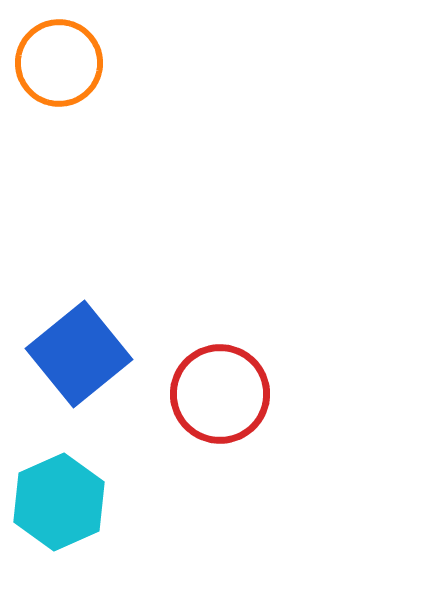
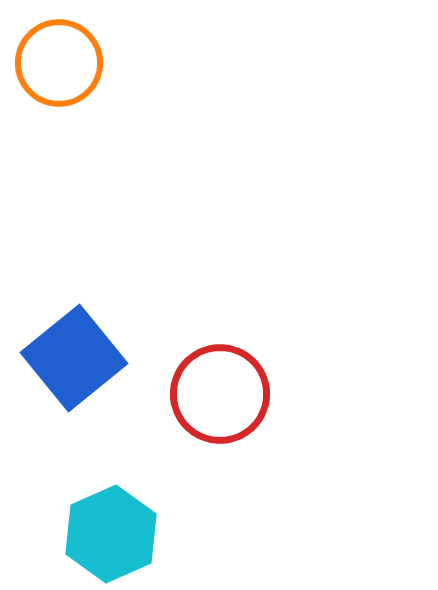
blue square: moved 5 px left, 4 px down
cyan hexagon: moved 52 px right, 32 px down
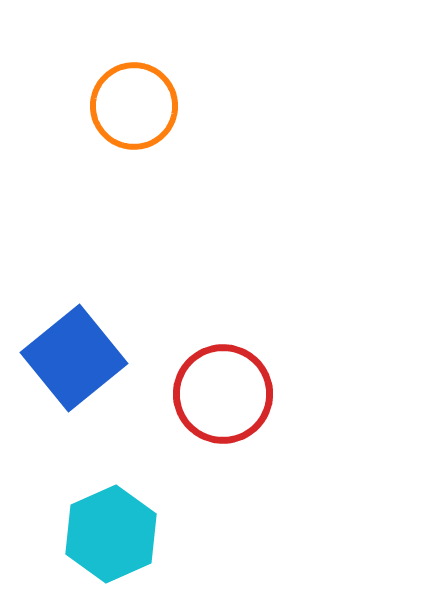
orange circle: moved 75 px right, 43 px down
red circle: moved 3 px right
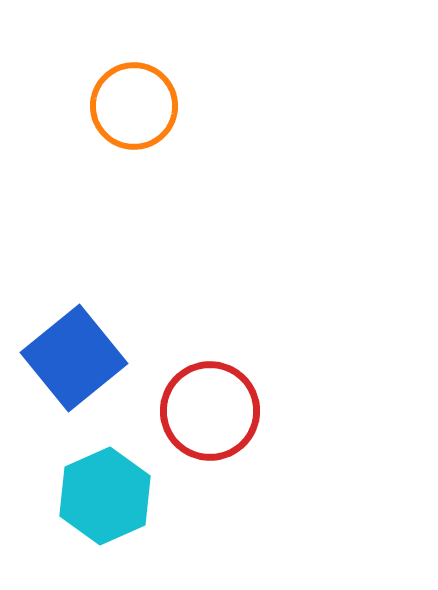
red circle: moved 13 px left, 17 px down
cyan hexagon: moved 6 px left, 38 px up
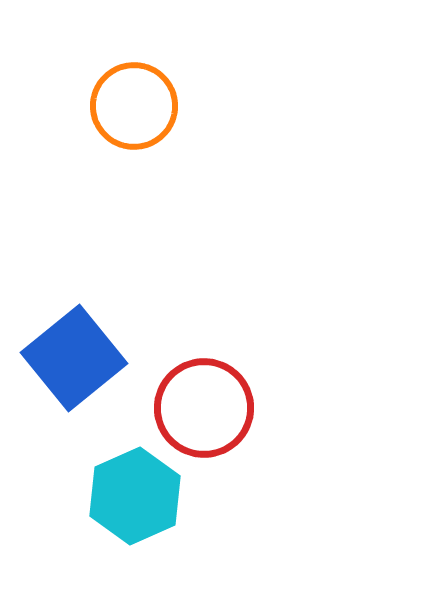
red circle: moved 6 px left, 3 px up
cyan hexagon: moved 30 px right
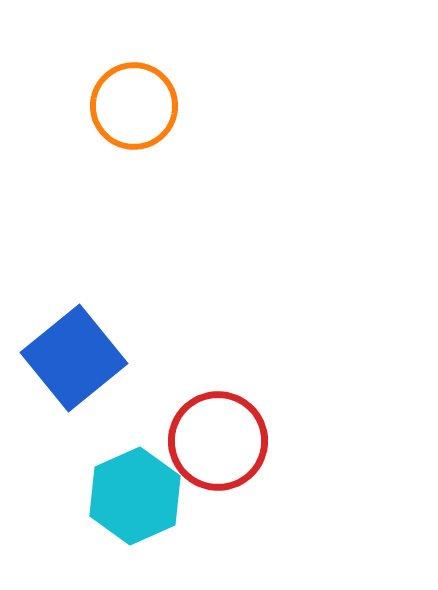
red circle: moved 14 px right, 33 px down
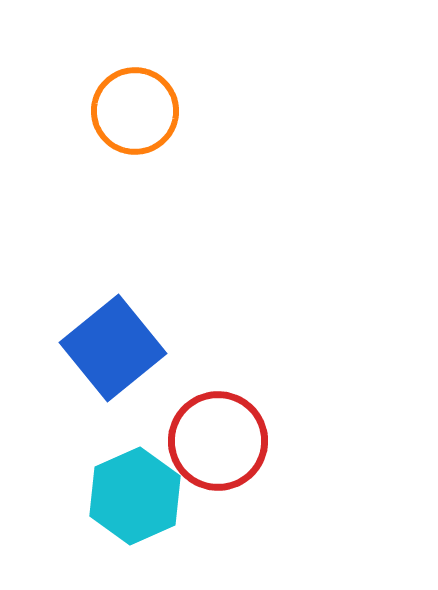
orange circle: moved 1 px right, 5 px down
blue square: moved 39 px right, 10 px up
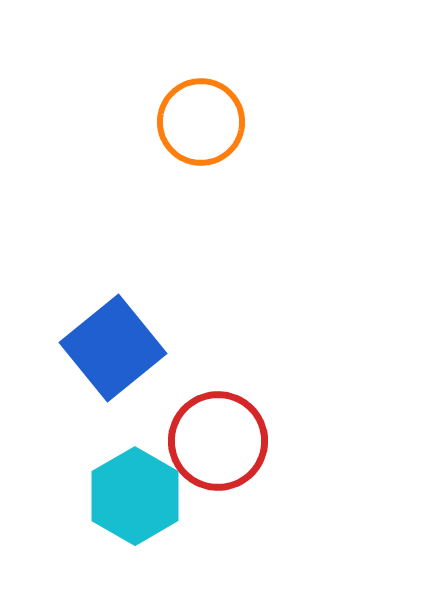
orange circle: moved 66 px right, 11 px down
cyan hexagon: rotated 6 degrees counterclockwise
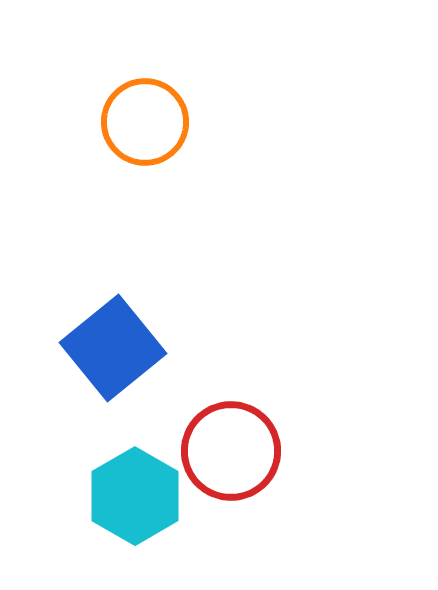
orange circle: moved 56 px left
red circle: moved 13 px right, 10 px down
